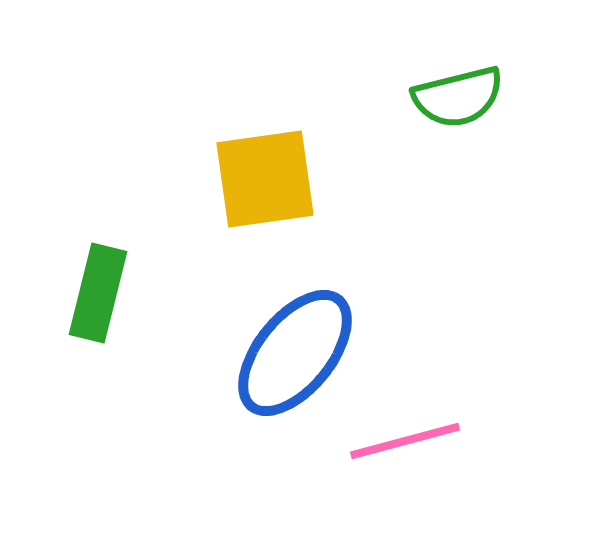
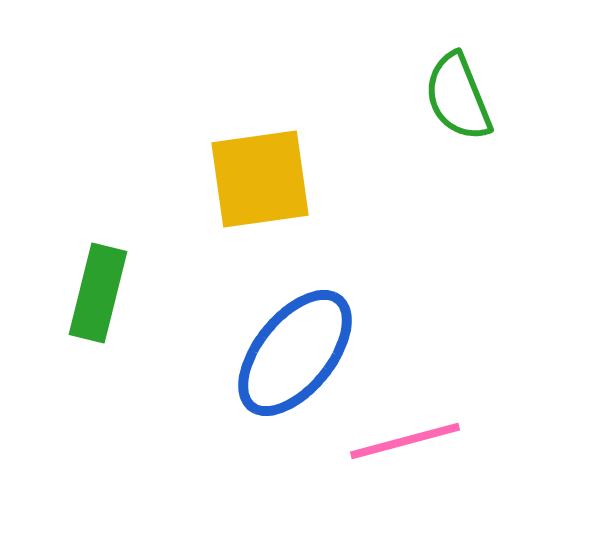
green semicircle: rotated 82 degrees clockwise
yellow square: moved 5 px left
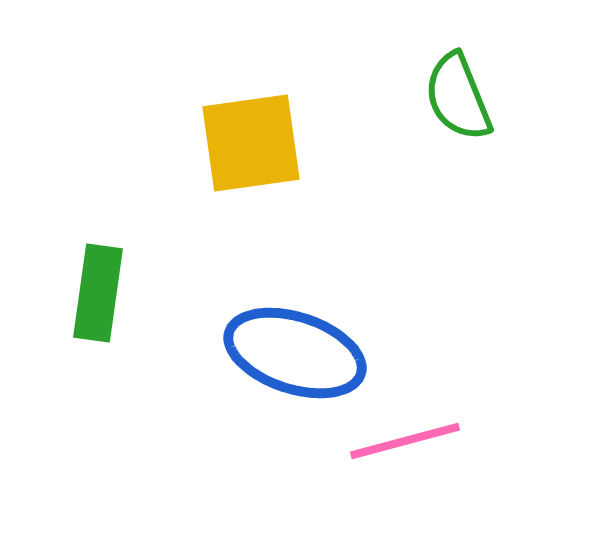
yellow square: moved 9 px left, 36 px up
green rectangle: rotated 6 degrees counterclockwise
blue ellipse: rotated 69 degrees clockwise
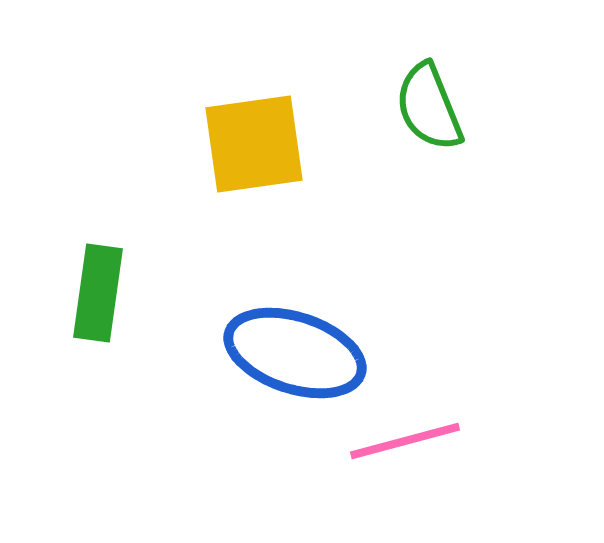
green semicircle: moved 29 px left, 10 px down
yellow square: moved 3 px right, 1 px down
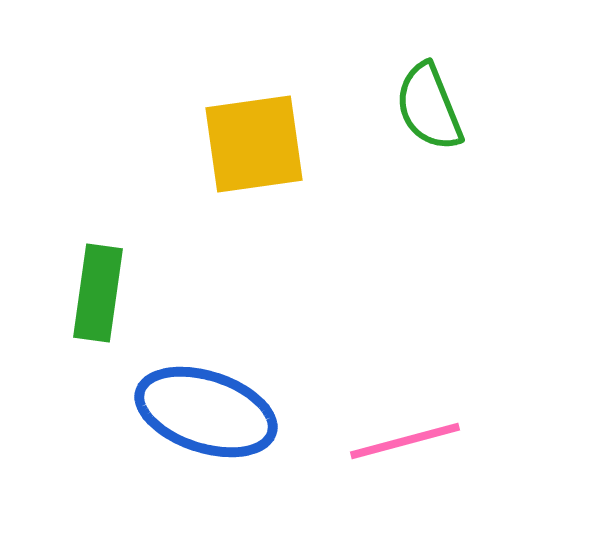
blue ellipse: moved 89 px left, 59 px down
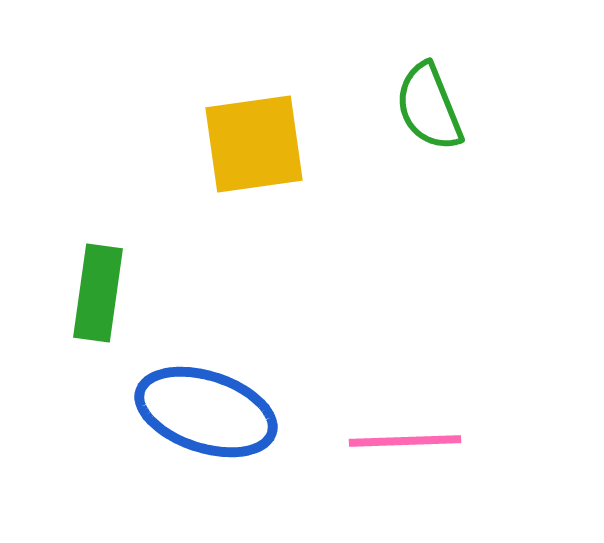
pink line: rotated 13 degrees clockwise
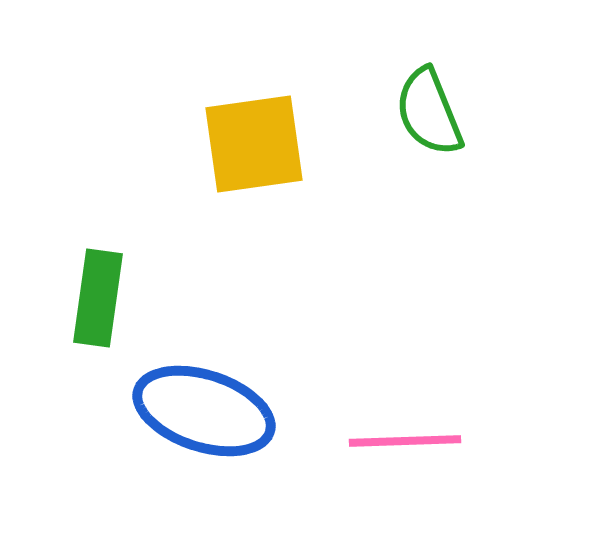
green semicircle: moved 5 px down
green rectangle: moved 5 px down
blue ellipse: moved 2 px left, 1 px up
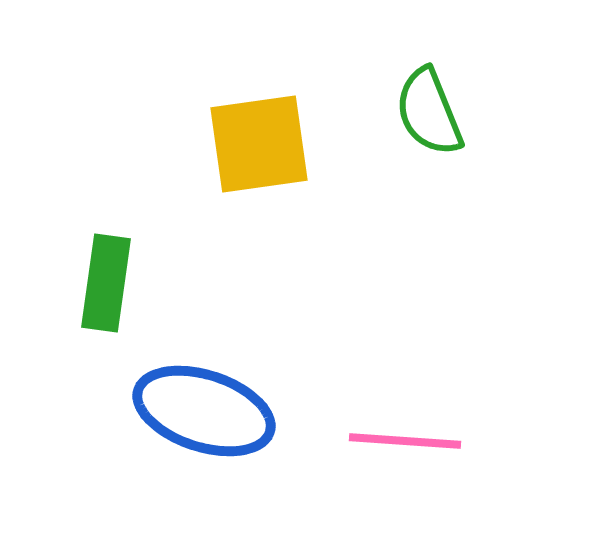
yellow square: moved 5 px right
green rectangle: moved 8 px right, 15 px up
pink line: rotated 6 degrees clockwise
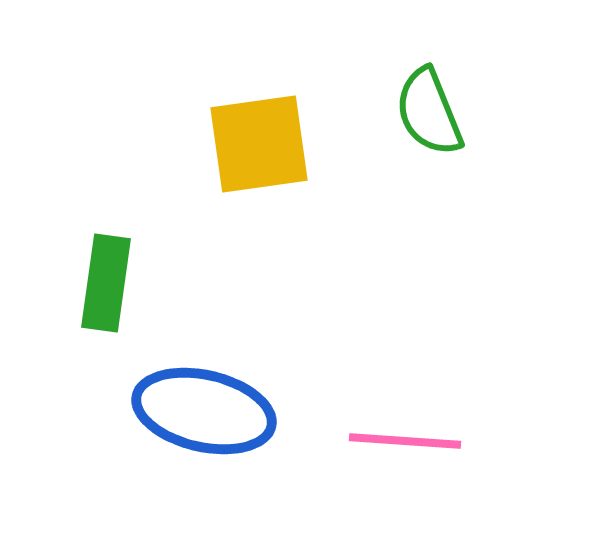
blue ellipse: rotated 5 degrees counterclockwise
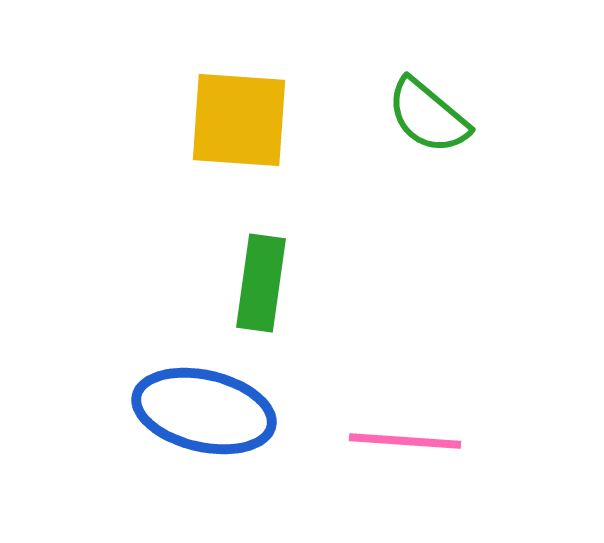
green semicircle: moved 1 px left, 4 px down; rotated 28 degrees counterclockwise
yellow square: moved 20 px left, 24 px up; rotated 12 degrees clockwise
green rectangle: moved 155 px right
